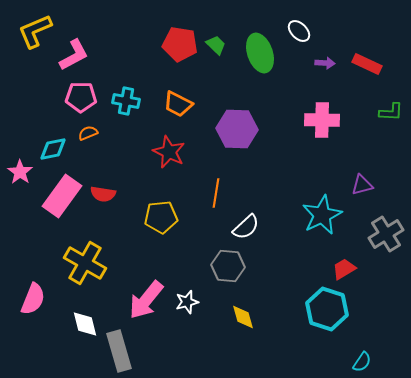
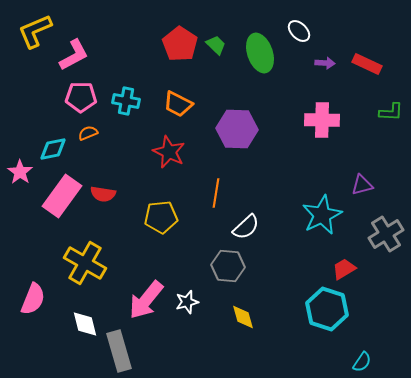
red pentagon: rotated 24 degrees clockwise
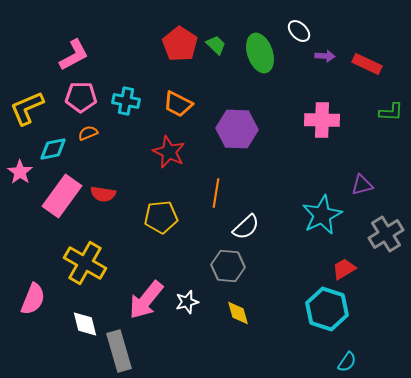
yellow L-shape: moved 8 px left, 77 px down
purple arrow: moved 7 px up
yellow diamond: moved 5 px left, 4 px up
cyan semicircle: moved 15 px left
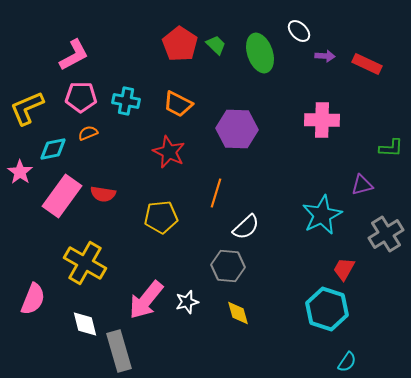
green L-shape: moved 36 px down
orange line: rotated 8 degrees clockwise
red trapezoid: rotated 30 degrees counterclockwise
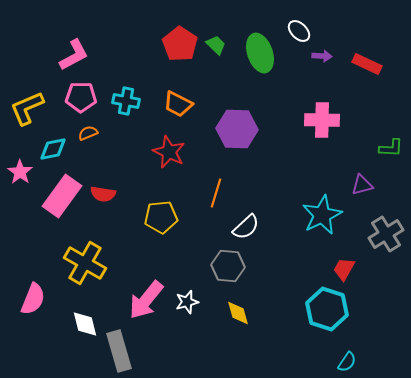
purple arrow: moved 3 px left
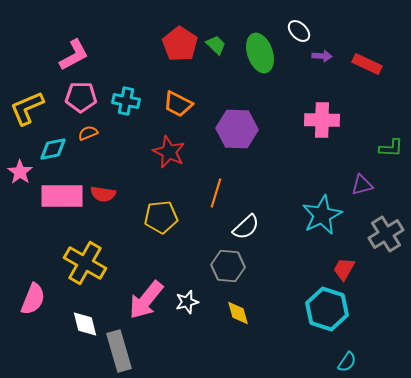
pink rectangle: rotated 54 degrees clockwise
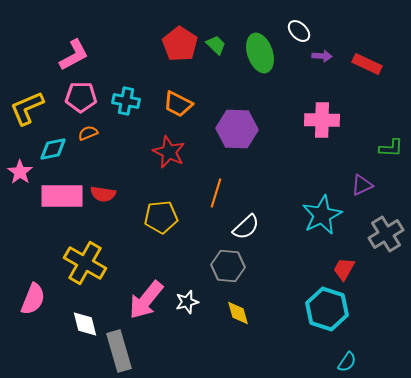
purple triangle: rotated 10 degrees counterclockwise
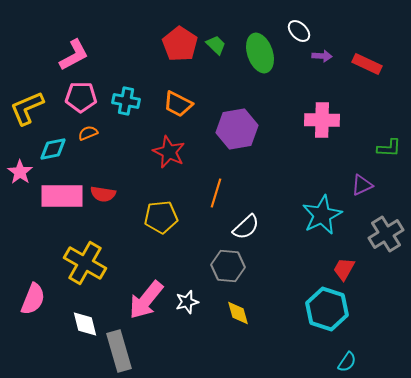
purple hexagon: rotated 12 degrees counterclockwise
green L-shape: moved 2 px left
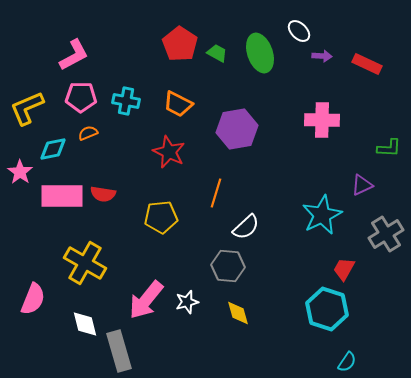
green trapezoid: moved 1 px right, 8 px down; rotated 15 degrees counterclockwise
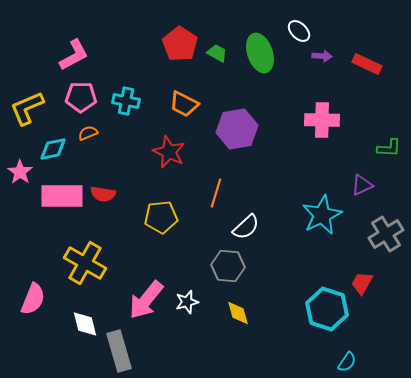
orange trapezoid: moved 6 px right
red trapezoid: moved 18 px right, 14 px down
